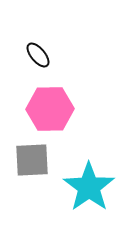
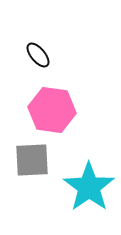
pink hexagon: moved 2 px right, 1 px down; rotated 9 degrees clockwise
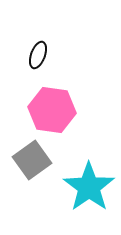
black ellipse: rotated 60 degrees clockwise
gray square: rotated 33 degrees counterclockwise
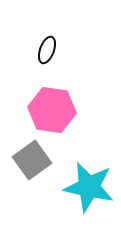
black ellipse: moved 9 px right, 5 px up
cyan star: rotated 24 degrees counterclockwise
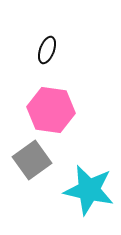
pink hexagon: moved 1 px left
cyan star: moved 3 px down
